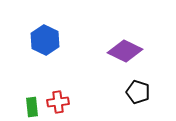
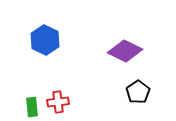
black pentagon: rotated 20 degrees clockwise
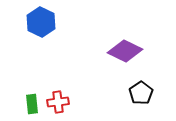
blue hexagon: moved 4 px left, 18 px up
black pentagon: moved 3 px right, 1 px down
green rectangle: moved 3 px up
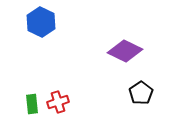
red cross: rotated 10 degrees counterclockwise
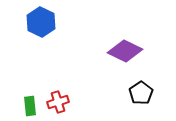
green rectangle: moved 2 px left, 2 px down
